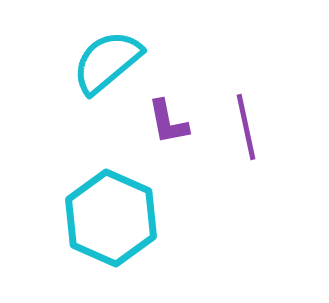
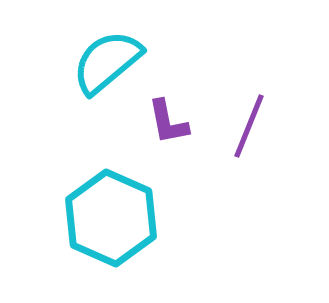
purple line: moved 3 px right, 1 px up; rotated 34 degrees clockwise
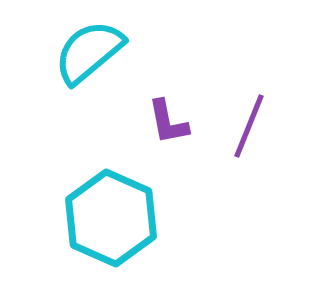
cyan semicircle: moved 18 px left, 10 px up
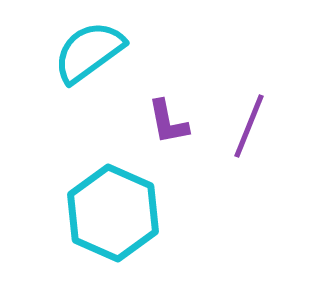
cyan semicircle: rotated 4 degrees clockwise
cyan hexagon: moved 2 px right, 5 px up
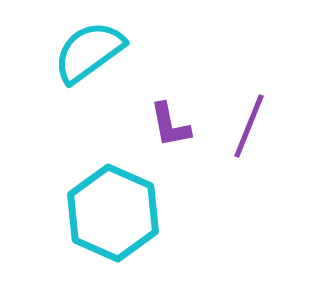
purple L-shape: moved 2 px right, 3 px down
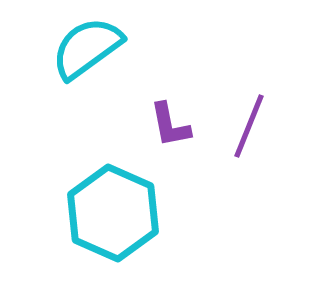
cyan semicircle: moved 2 px left, 4 px up
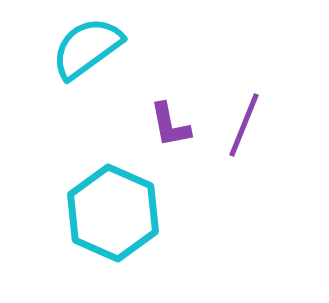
purple line: moved 5 px left, 1 px up
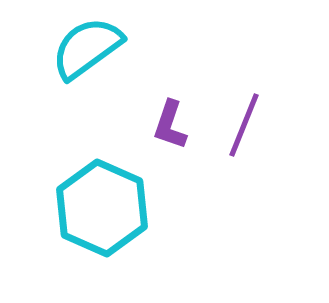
purple L-shape: rotated 30 degrees clockwise
cyan hexagon: moved 11 px left, 5 px up
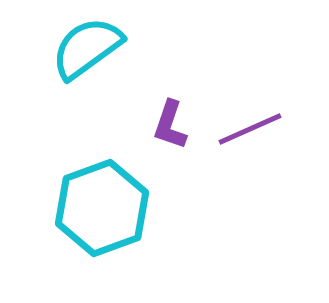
purple line: moved 6 px right, 4 px down; rotated 44 degrees clockwise
cyan hexagon: rotated 16 degrees clockwise
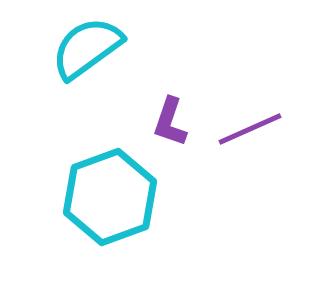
purple L-shape: moved 3 px up
cyan hexagon: moved 8 px right, 11 px up
